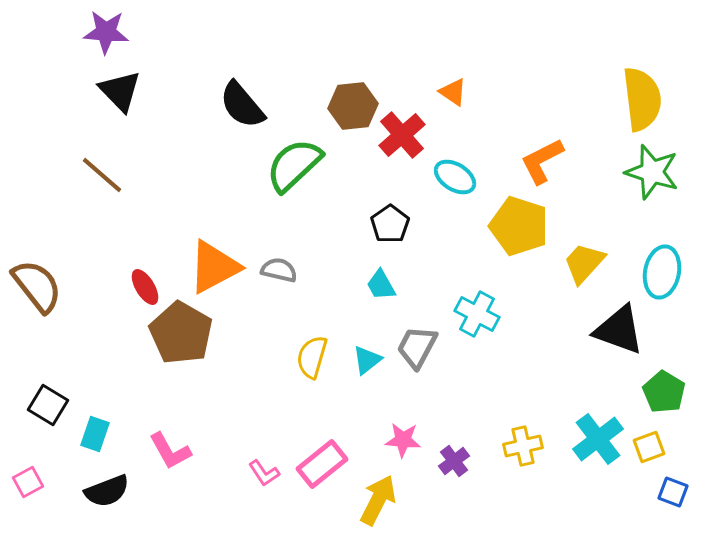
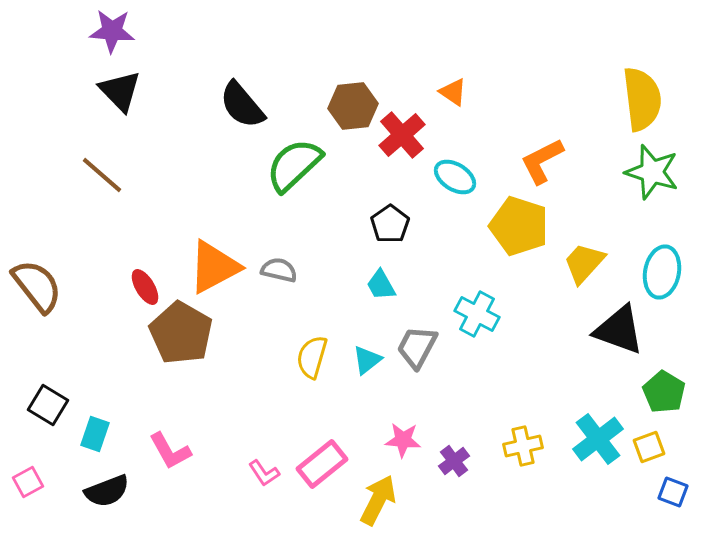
purple star at (106, 32): moved 6 px right, 1 px up
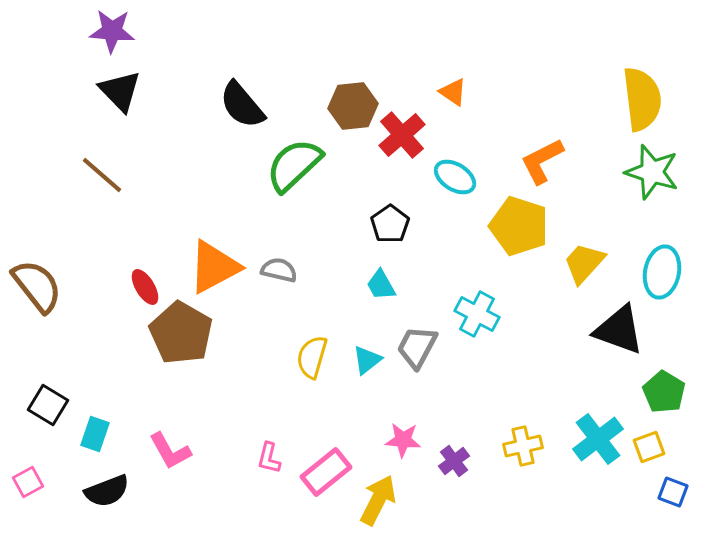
pink rectangle at (322, 464): moved 4 px right, 8 px down
pink L-shape at (264, 473): moved 5 px right, 15 px up; rotated 48 degrees clockwise
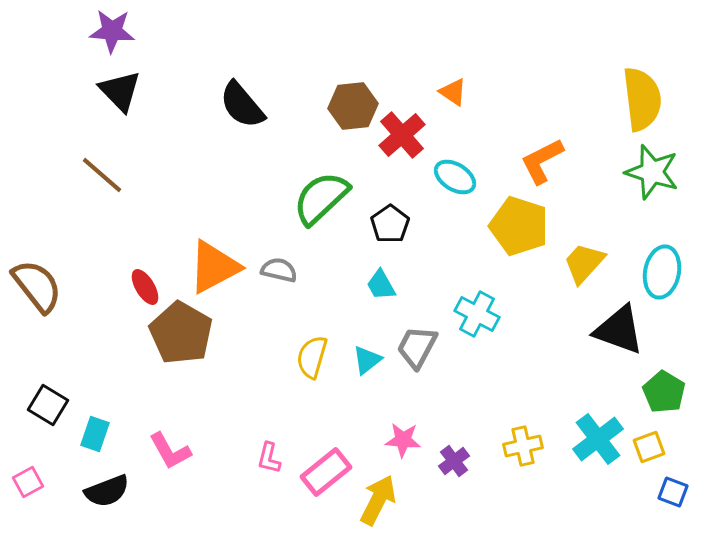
green semicircle at (294, 165): moved 27 px right, 33 px down
